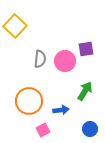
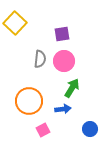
yellow square: moved 3 px up
purple square: moved 24 px left, 15 px up
pink circle: moved 1 px left
green arrow: moved 13 px left, 3 px up
blue arrow: moved 2 px right, 1 px up
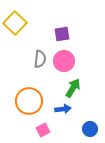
green arrow: moved 1 px right
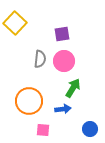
pink square: rotated 32 degrees clockwise
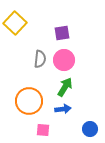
purple square: moved 1 px up
pink circle: moved 1 px up
green arrow: moved 8 px left, 1 px up
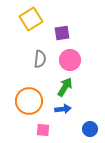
yellow square: moved 16 px right, 4 px up; rotated 15 degrees clockwise
pink circle: moved 6 px right
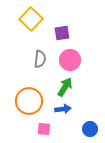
yellow square: rotated 15 degrees counterclockwise
pink square: moved 1 px right, 1 px up
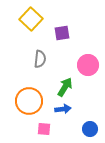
pink circle: moved 18 px right, 5 px down
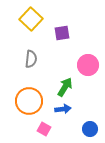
gray semicircle: moved 9 px left
pink square: rotated 24 degrees clockwise
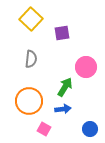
pink circle: moved 2 px left, 2 px down
